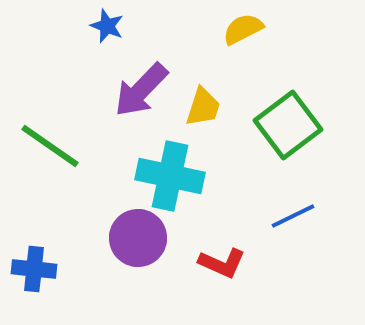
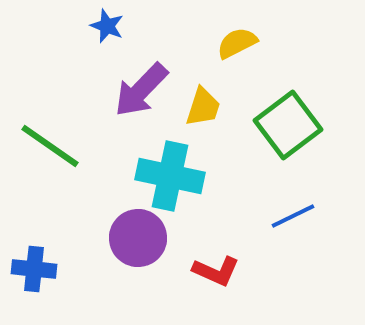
yellow semicircle: moved 6 px left, 14 px down
red L-shape: moved 6 px left, 8 px down
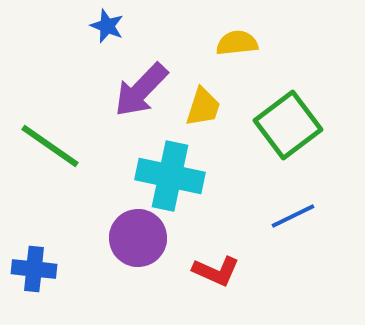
yellow semicircle: rotated 21 degrees clockwise
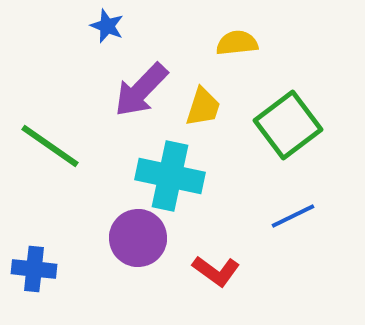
red L-shape: rotated 12 degrees clockwise
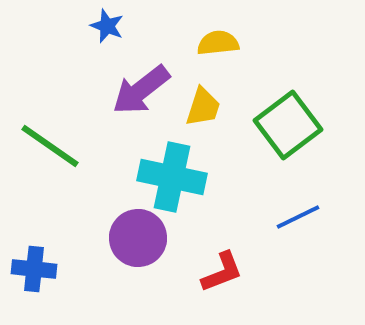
yellow semicircle: moved 19 px left
purple arrow: rotated 8 degrees clockwise
cyan cross: moved 2 px right, 1 px down
blue line: moved 5 px right, 1 px down
red L-shape: moved 6 px right, 1 px down; rotated 57 degrees counterclockwise
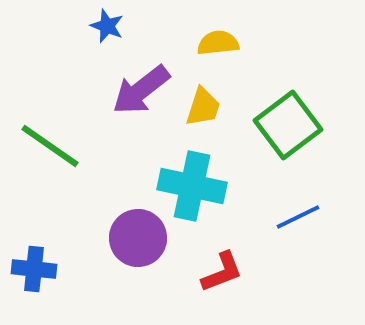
cyan cross: moved 20 px right, 9 px down
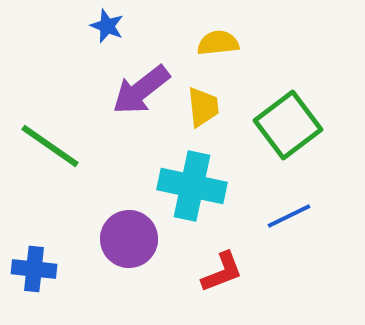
yellow trapezoid: rotated 24 degrees counterclockwise
blue line: moved 9 px left, 1 px up
purple circle: moved 9 px left, 1 px down
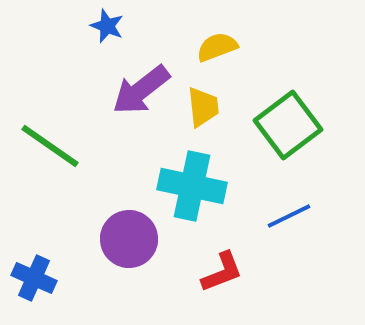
yellow semicircle: moved 1 px left, 4 px down; rotated 15 degrees counterclockwise
blue cross: moved 9 px down; rotated 18 degrees clockwise
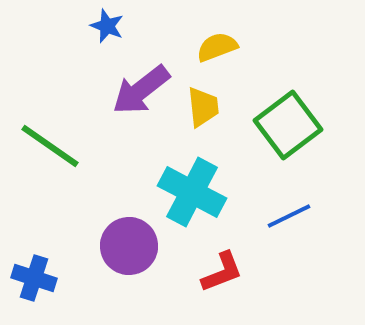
cyan cross: moved 6 px down; rotated 16 degrees clockwise
purple circle: moved 7 px down
blue cross: rotated 6 degrees counterclockwise
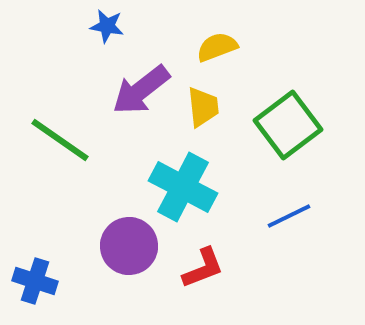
blue star: rotated 12 degrees counterclockwise
green line: moved 10 px right, 6 px up
cyan cross: moved 9 px left, 5 px up
red L-shape: moved 19 px left, 4 px up
blue cross: moved 1 px right, 3 px down
